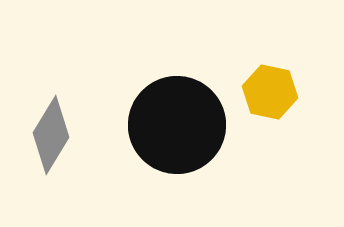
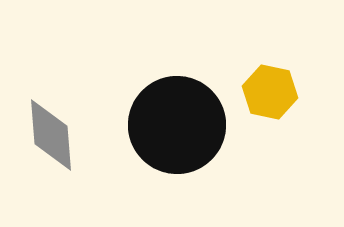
gray diamond: rotated 36 degrees counterclockwise
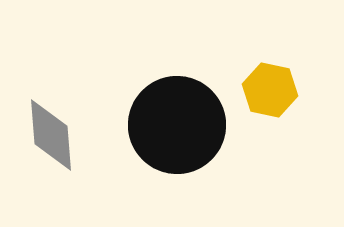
yellow hexagon: moved 2 px up
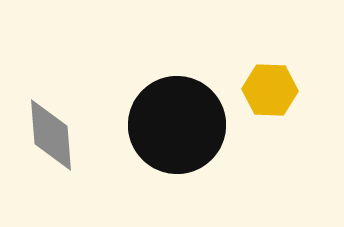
yellow hexagon: rotated 10 degrees counterclockwise
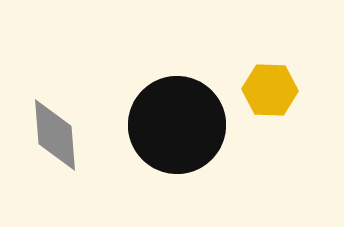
gray diamond: moved 4 px right
